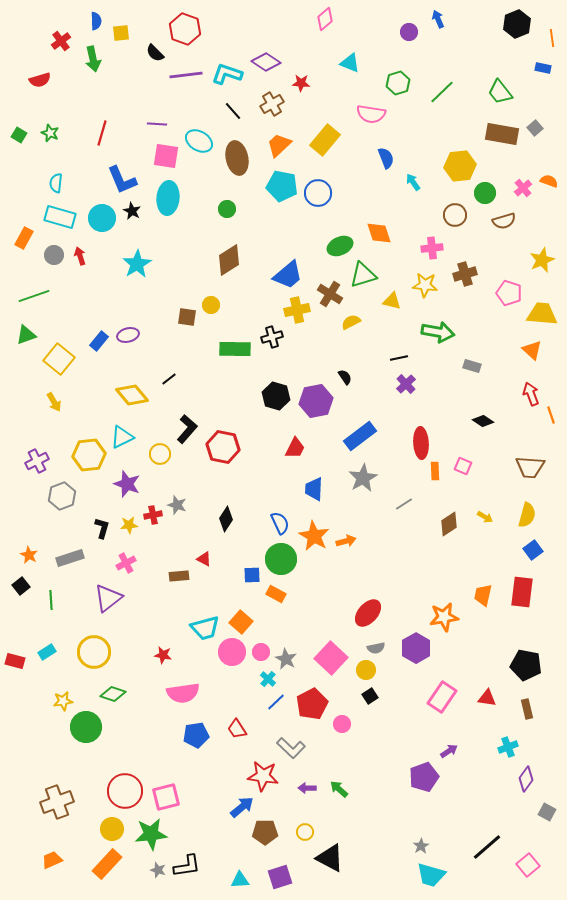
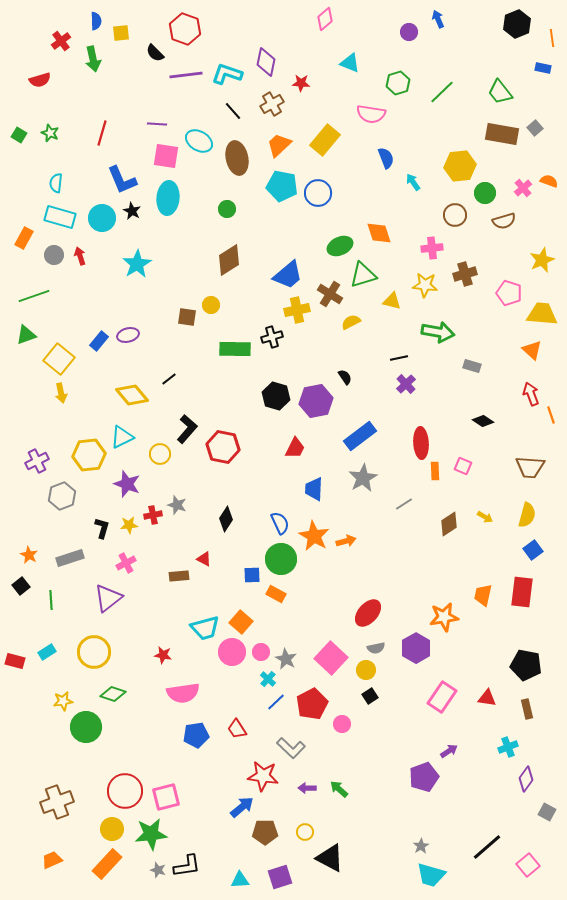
purple diamond at (266, 62): rotated 68 degrees clockwise
yellow arrow at (54, 402): moved 7 px right, 9 px up; rotated 18 degrees clockwise
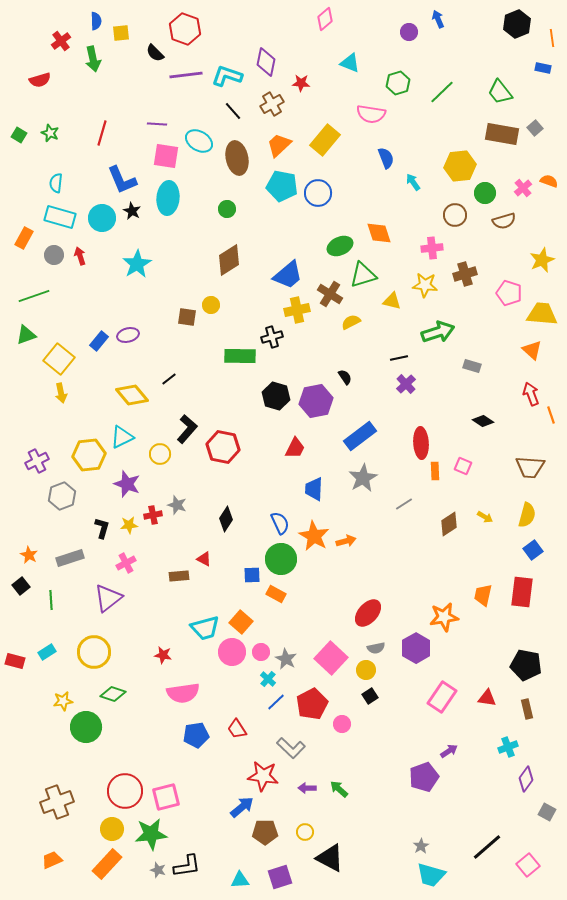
cyan L-shape at (227, 74): moved 2 px down
green arrow at (438, 332): rotated 28 degrees counterclockwise
green rectangle at (235, 349): moved 5 px right, 7 px down
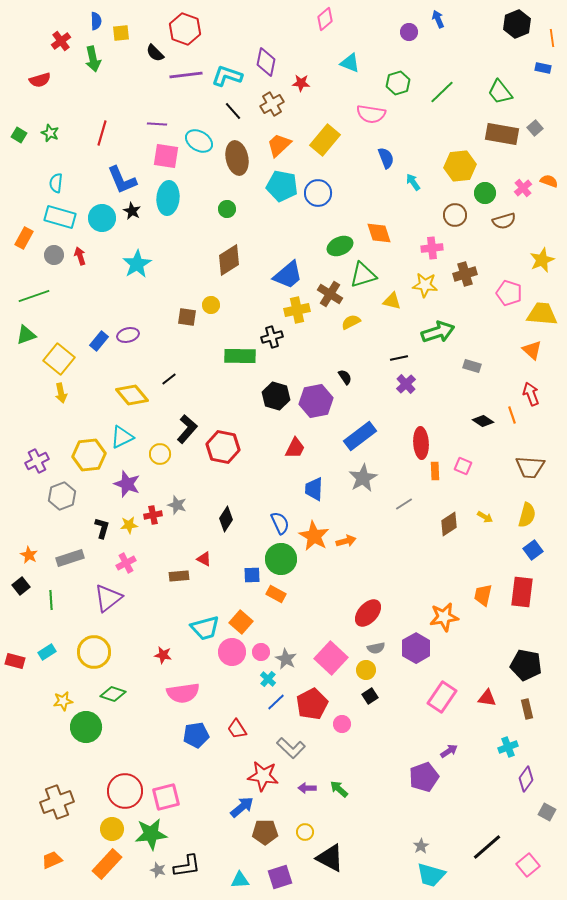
orange line at (551, 415): moved 39 px left
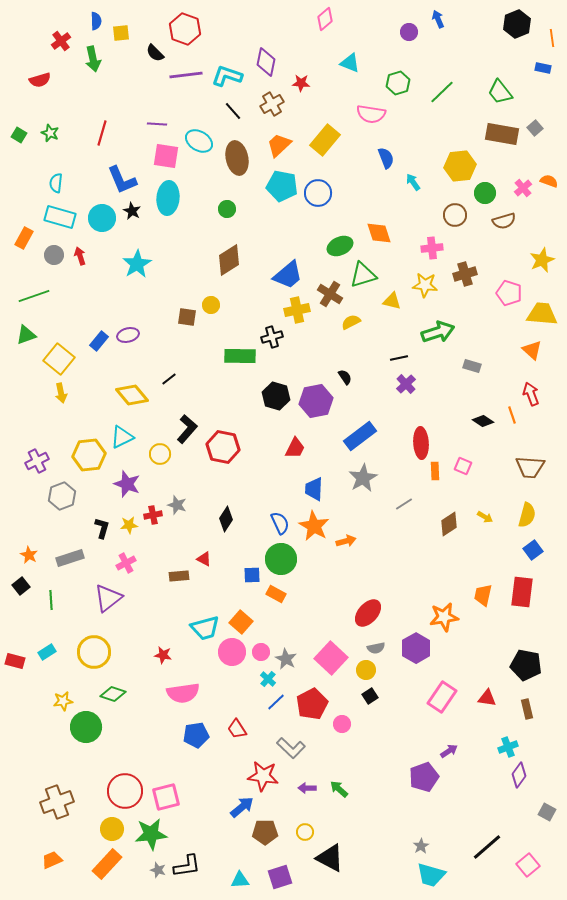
orange star at (314, 536): moved 10 px up
purple diamond at (526, 779): moved 7 px left, 4 px up
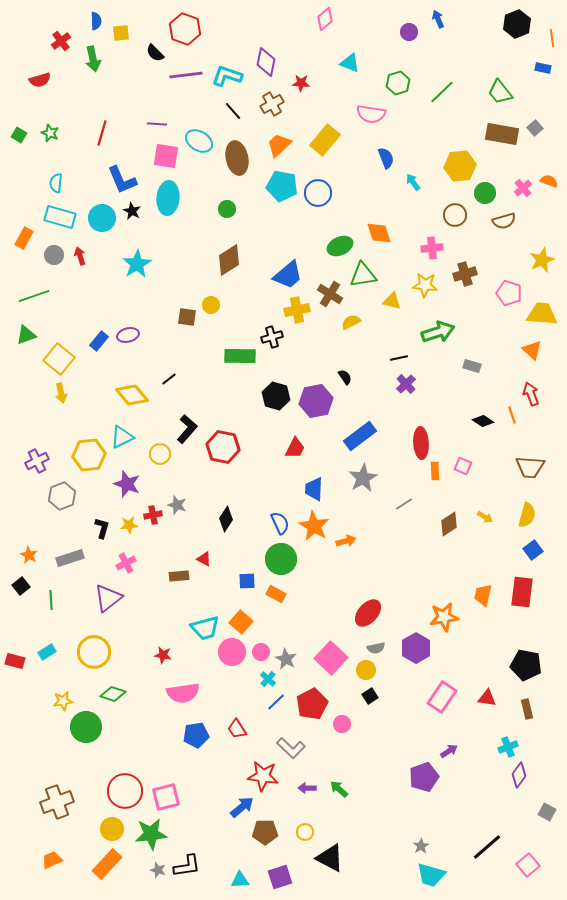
green triangle at (363, 275): rotated 8 degrees clockwise
blue square at (252, 575): moved 5 px left, 6 px down
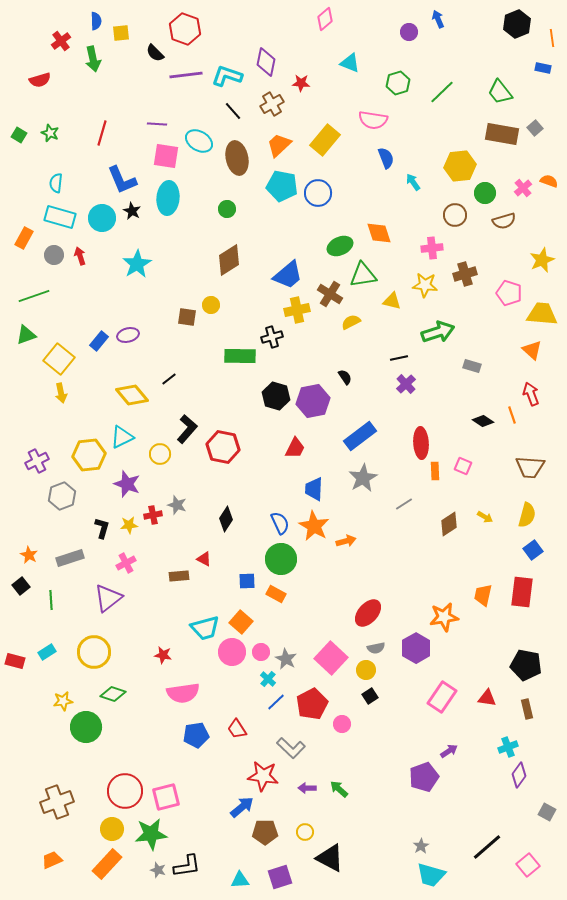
pink semicircle at (371, 114): moved 2 px right, 6 px down
purple hexagon at (316, 401): moved 3 px left
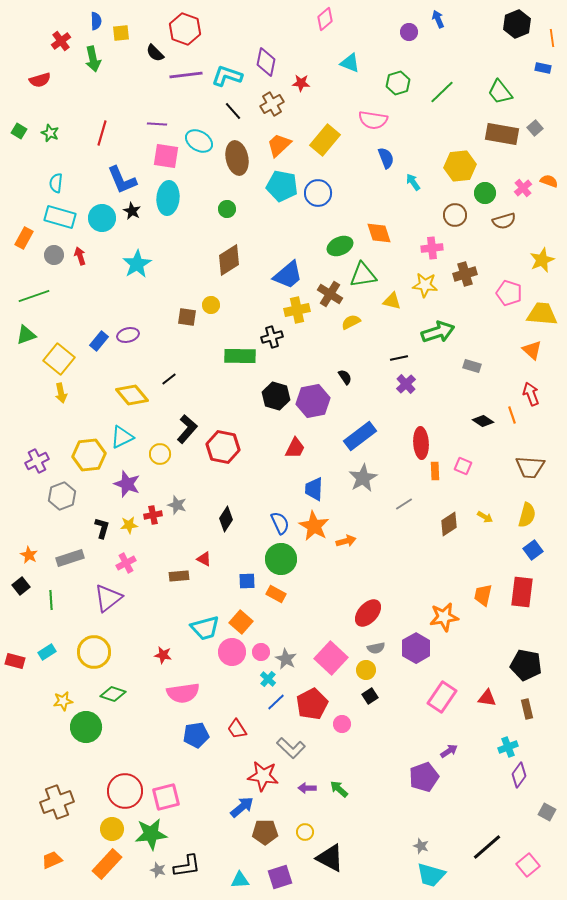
green square at (19, 135): moved 4 px up
gray star at (421, 846): rotated 21 degrees counterclockwise
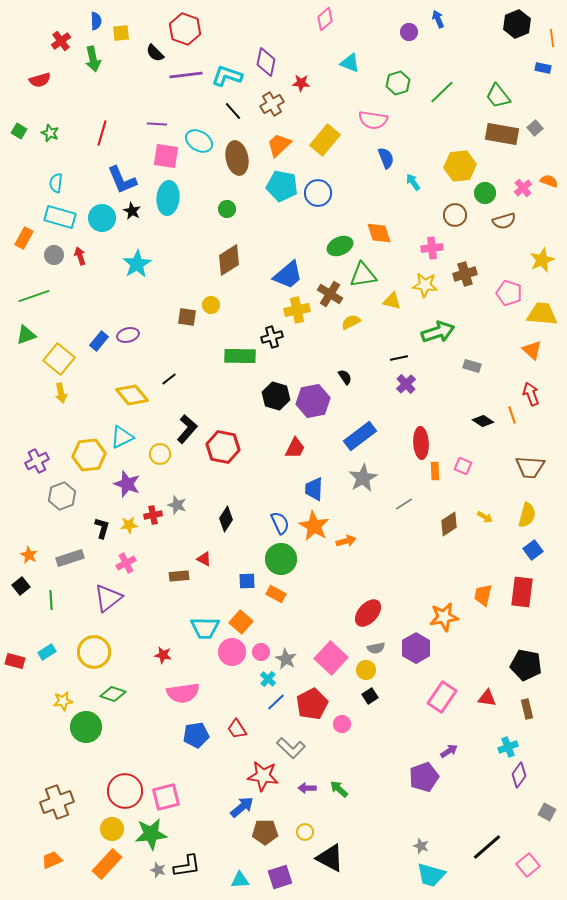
green trapezoid at (500, 92): moved 2 px left, 4 px down
cyan trapezoid at (205, 628): rotated 16 degrees clockwise
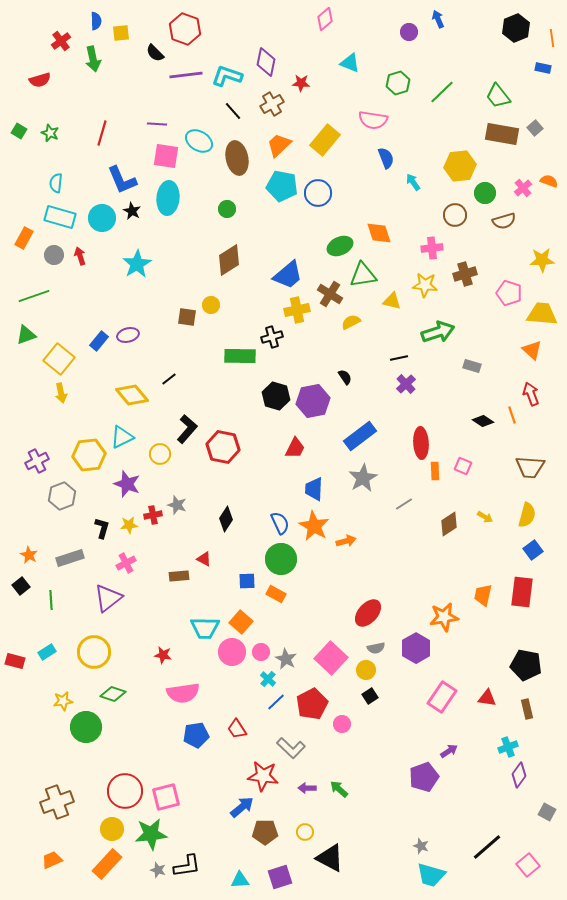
black hexagon at (517, 24): moved 1 px left, 4 px down
yellow star at (542, 260): rotated 20 degrees clockwise
